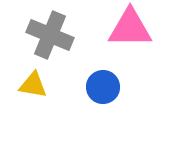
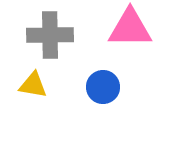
gray cross: rotated 24 degrees counterclockwise
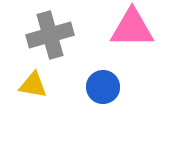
pink triangle: moved 2 px right
gray cross: rotated 15 degrees counterclockwise
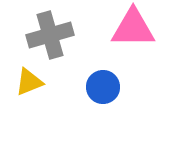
pink triangle: moved 1 px right
yellow triangle: moved 4 px left, 3 px up; rotated 32 degrees counterclockwise
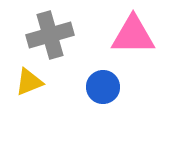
pink triangle: moved 7 px down
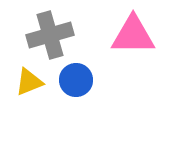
blue circle: moved 27 px left, 7 px up
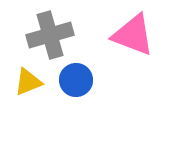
pink triangle: rotated 21 degrees clockwise
yellow triangle: moved 1 px left
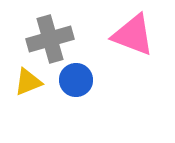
gray cross: moved 4 px down
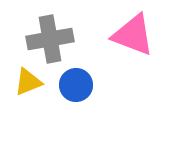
gray cross: rotated 6 degrees clockwise
blue circle: moved 5 px down
